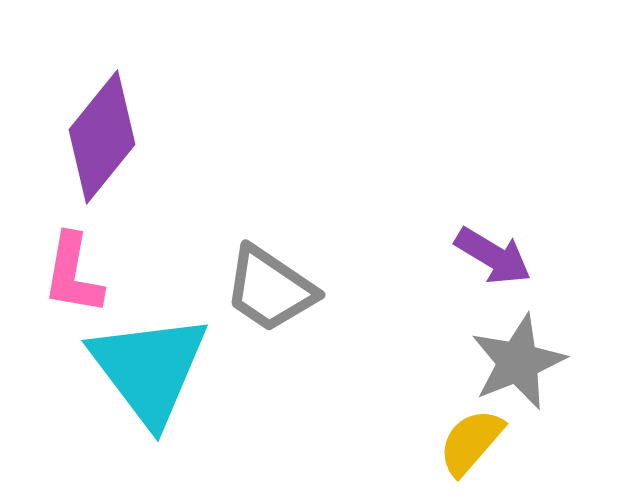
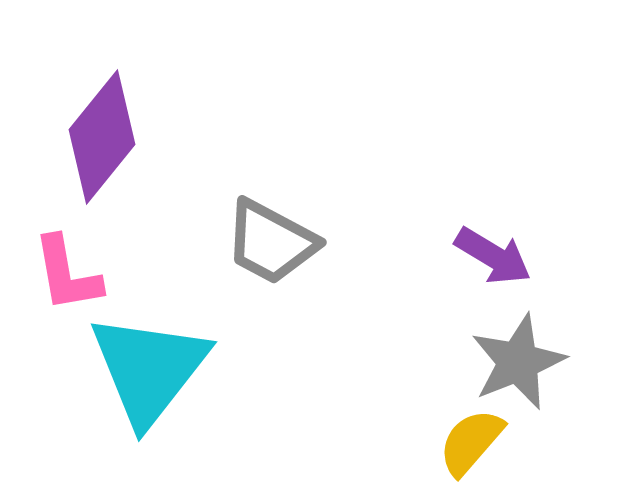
pink L-shape: moved 6 px left; rotated 20 degrees counterclockwise
gray trapezoid: moved 1 px right, 47 px up; rotated 6 degrees counterclockwise
cyan triangle: rotated 15 degrees clockwise
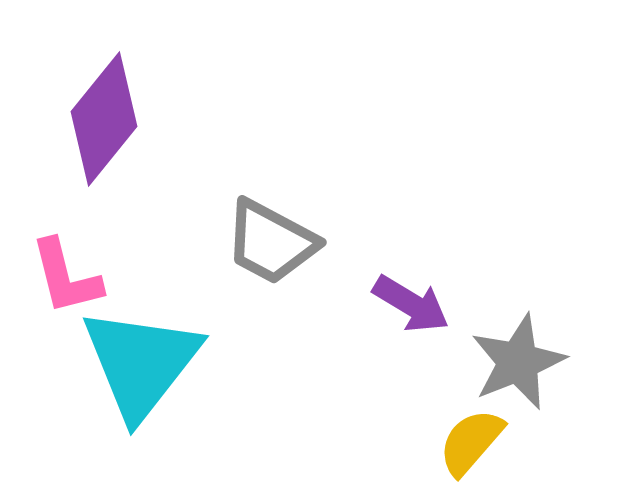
purple diamond: moved 2 px right, 18 px up
purple arrow: moved 82 px left, 48 px down
pink L-shape: moved 1 px left, 3 px down; rotated 4 degrees counterclockwise
cyan triangle: moved 8 px left, 6 px up
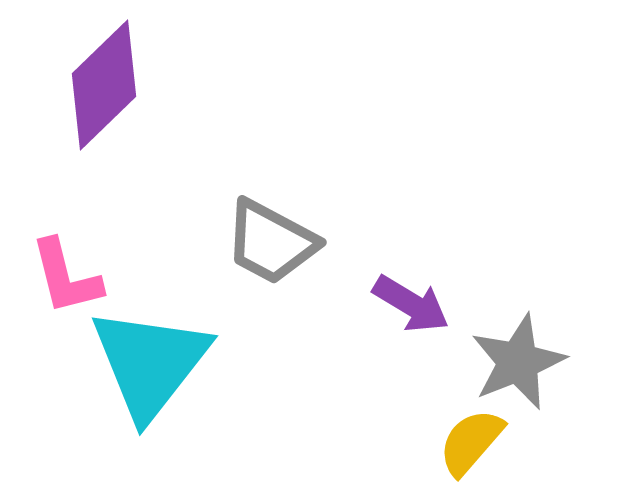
purple diamond: moved 34 px up; rotated 7 degrees clockwise
cyan triangle: moved 9 px right
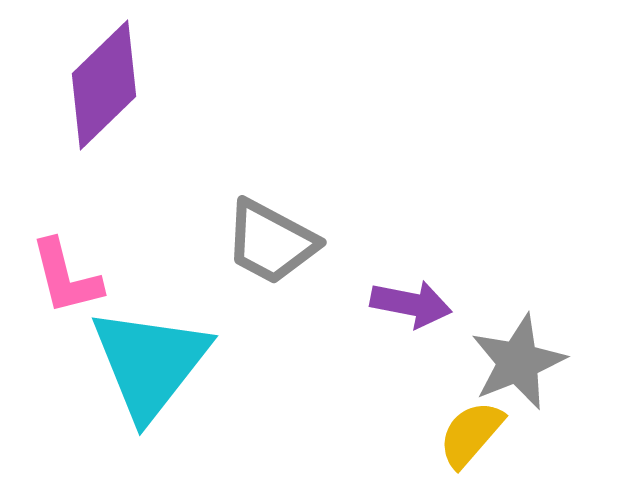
purple arrow: rotated 20 degrees counterclockwise
yellow semicircle: moved 8 px up
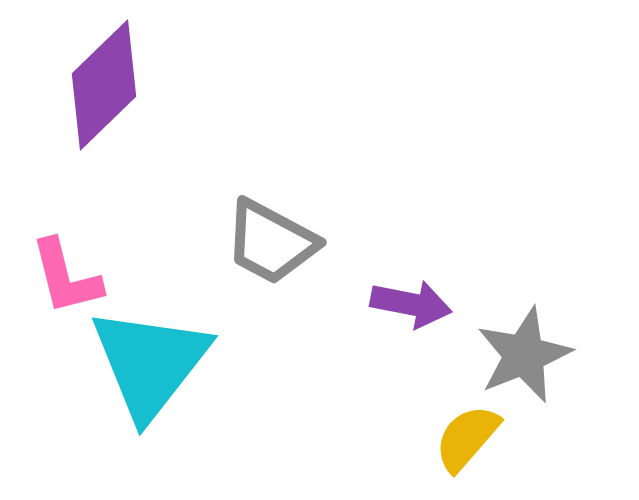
gray star: moved 6 px right, 7 px up
yellow semicircle: moved 4 px left, 4 px down
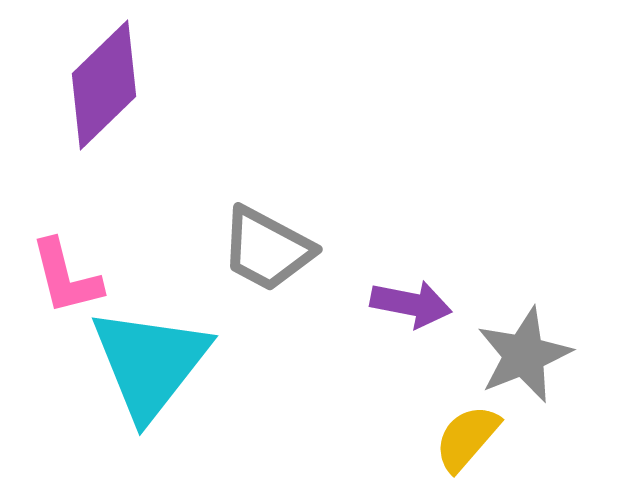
gray trapezoid: moved 4 px left, 7 px down
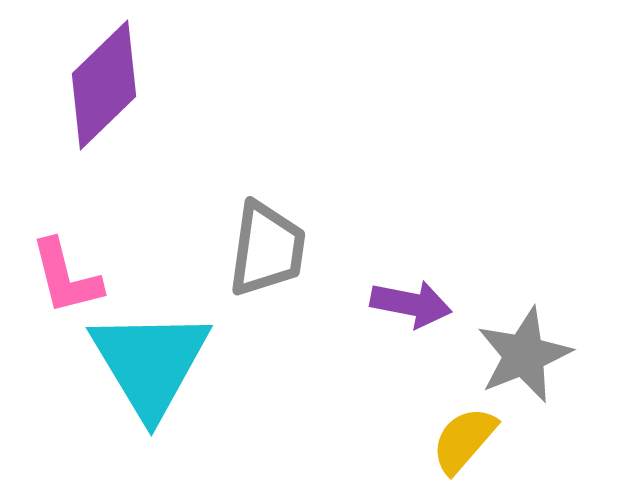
gray trapezoid: rotated 110 degrees counterclockwise
cyan triangle: rotated 9 degrees counterclockwise
yellow semicircle: moved 3 px left, 2 px down
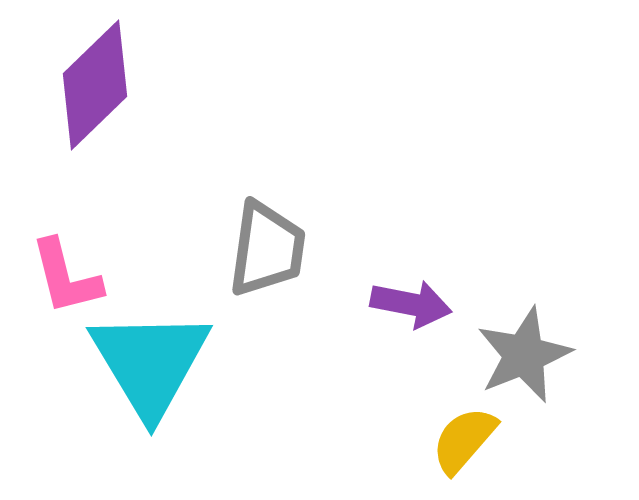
purple diamond: moved 9 px left
